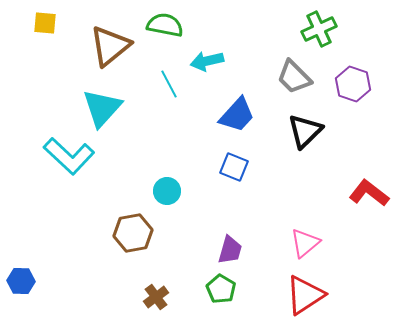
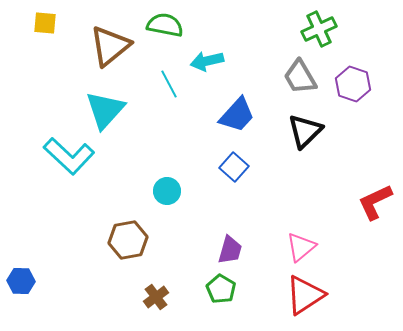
gray trapezoid: moved 6 px right; rotated 15 degrees clockwise
cyan triangle: moved 3 px right, 2 px down
blue square: rotated 20 degrees clockwise
red L-shape: moved 6 px right, 9 px down; rotated 63 degrees counterclockwise
brown hexagon: moved 5 px left, 7 px down
pink triangle: moved 4 px left, 4 px down
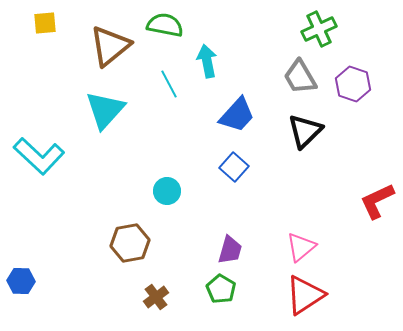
yellow square: rotated 10 degrees counterclockwise
cyan arrow: rotated 92 degrees clockwise
cyan L-shape: moved 30 px left
red L-shape: moved 2 px right, 1 px up
brown hexagon: moved 2 px right, 3 px down
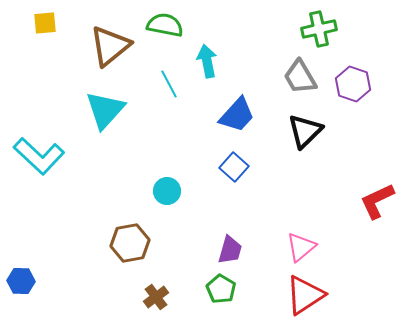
green cross: rotated 12 degrees clockwise
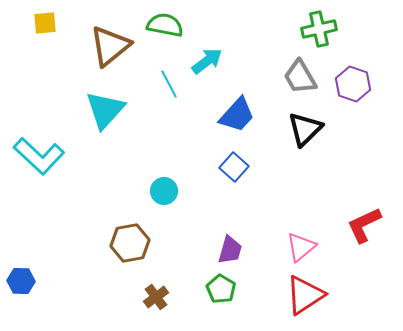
cyan arrow: rotated 64 degrees clockwise
black triangle: moved 2 px up
cyan circle: moved 3 px left
red L-shape: moved 13 px left, 24 px down
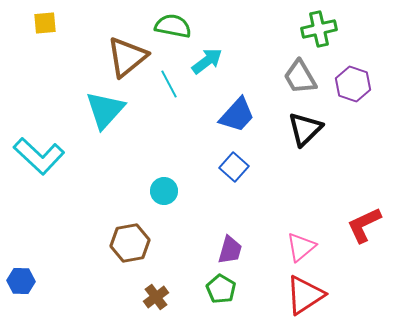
green semicircle: moved 8 px right, 1 px down
brown triangle: moved 17 px right, 11 px down
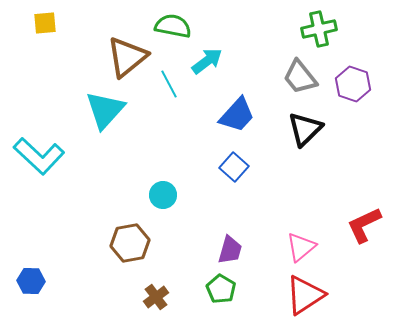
gray trapezoid: rotated 9 degrees counterclockwise
cyan circle: moved 1 px left, 4 px down
blue hexagon: moved 10 px right
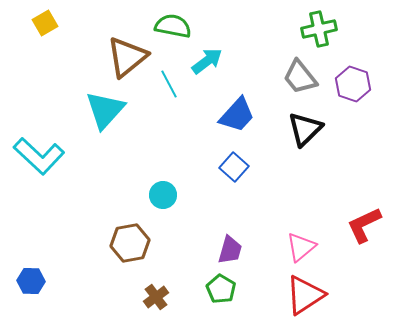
yellow square: rotated 25 degrees counterclockwise
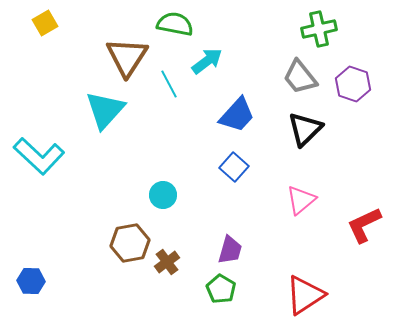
green semicircle: moved 2 px right, 2 px up
brown triangle: rotated 18 degrees counterclockwise
pink triangle: moved 47 px up
brown cross: moved 11 px right, 35 px up
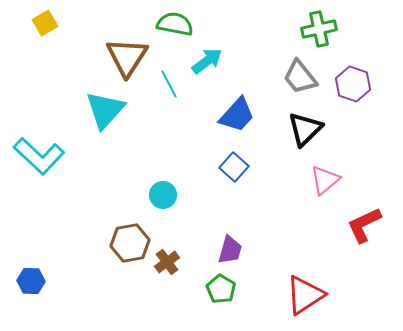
pink triangle: moved 24 px right, 20 px up
